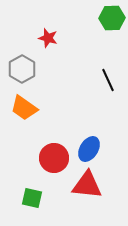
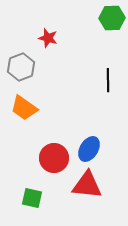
gray hexagon: moved 1 px left, 2 px up; rotated 8 degrees clockwise
black line: rotated 25 degrees clockwise
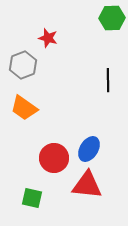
gray hexagon: moved 2 px right, 2 px up
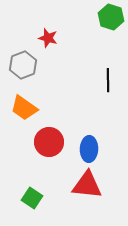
green hexagon: moved 1 px left, 1 px up; rotated 20 degrees clockwise
blue ellipse: rotated 30 degrees counterclockwise
red circle: moved 5 px left, 16 px up
green square: rotated 20 degrees clockwise
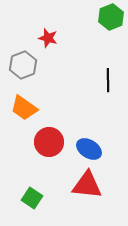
green hexagon: rotated 20 degrees clockwise
blue ellipse: rotated 60 degrees counterclockwise
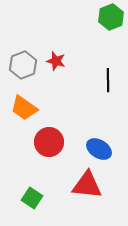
red star: moved 8 px right, 23 px down
blue ellipse: moved 10 px right
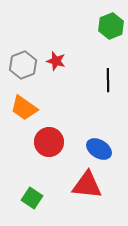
green hexagon: moved 9 px down
